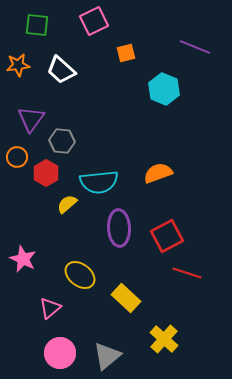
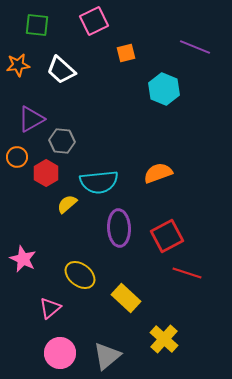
purple triangle: rotated 24 degrees clockwise
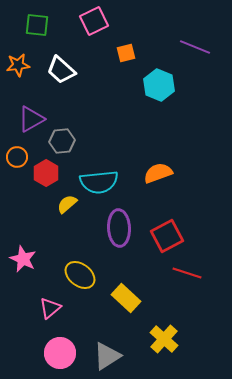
cyan hexagon: moved 5 px left, 4 px up
gray hexagon: rotated 10 degrees counterclockwise
gray triangle: rotated 8 degrees clockwise
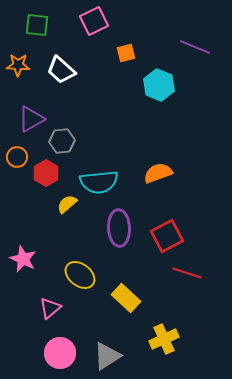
orange star: rotated 10 degrees clockwise
yellow cross: rotated 24 degrees clockwise
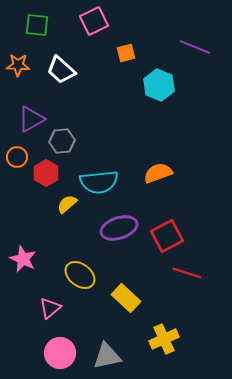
purple ellipse: rotated 75 degrees clockwise
gray triangle: rotated 20 degrees clockwise
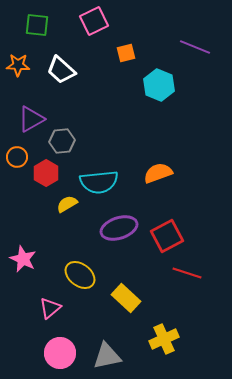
yellow semicircle: rotated 10 degrees clockwise
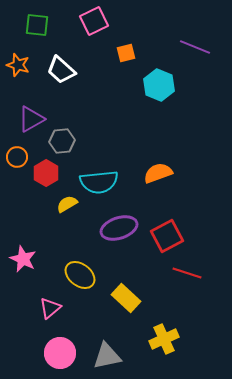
orange star: rotated 15 degrees clockwise
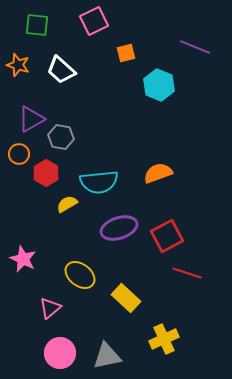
gray hexagon: moved 1 px left, 4 px up; rotated 15 degrees clockwise
orange circle: moved 2 px right, 3 px up
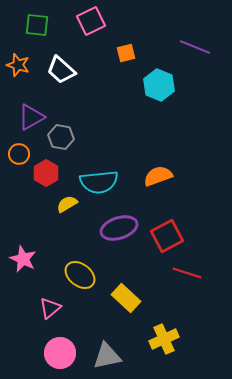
pink square: moved 3 px left
purple triangle: moved 2 px up
orange semicircle: moved 3 px down
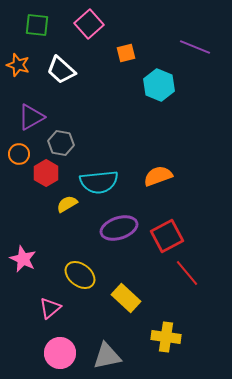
pink square: moved 2 px left, 3 px down; rotated 16 degrees counterclockwise
gray hexagon: moved 6 px down
red line: rotated 32 degrees clockwise
yellow cross: moved 2 px right, 2 px up; rotated 32 degrees clockwise
